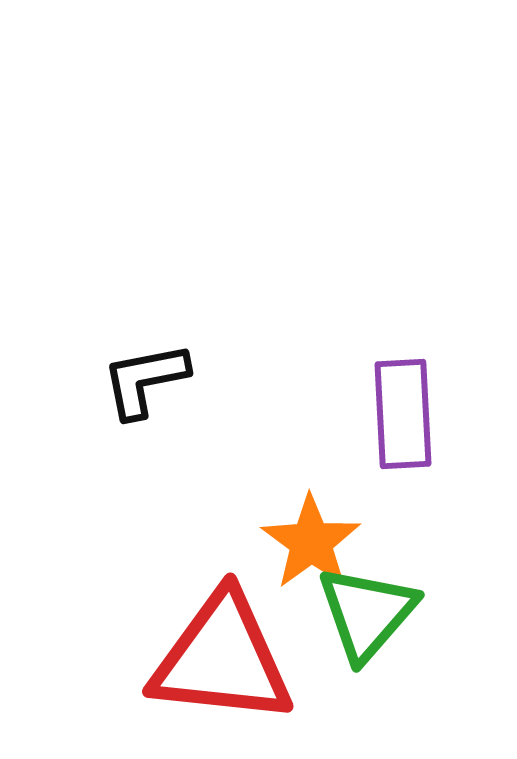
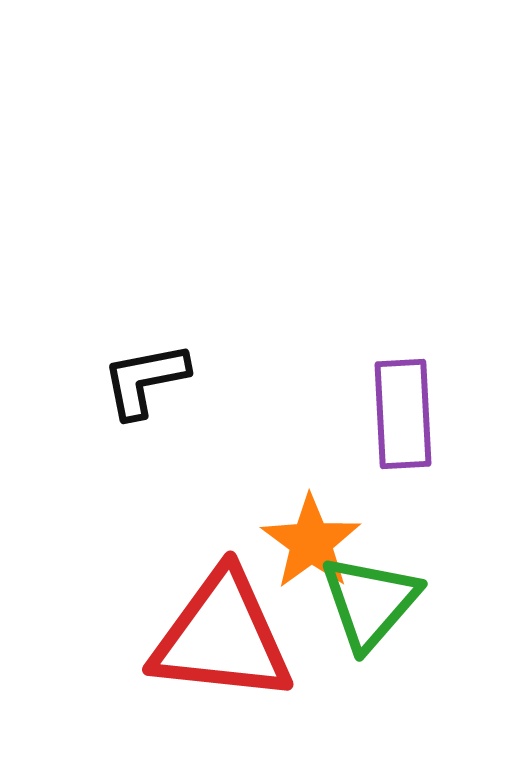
green triangle: moved 3 px right, 11 px up
red triangle: moved 22 px up
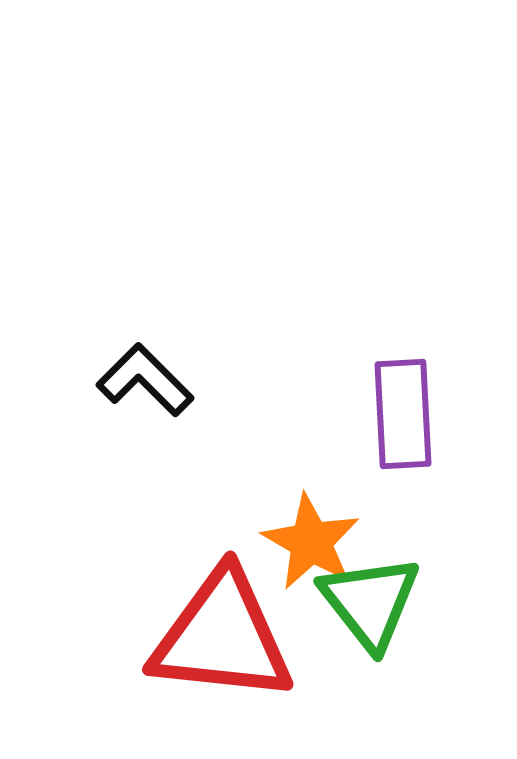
black L-shape: rotated 56 degrees clockwise
orange star: rotated 6 degrees counterclockwise
green triangle: rotated 19 degrees counterclockwise
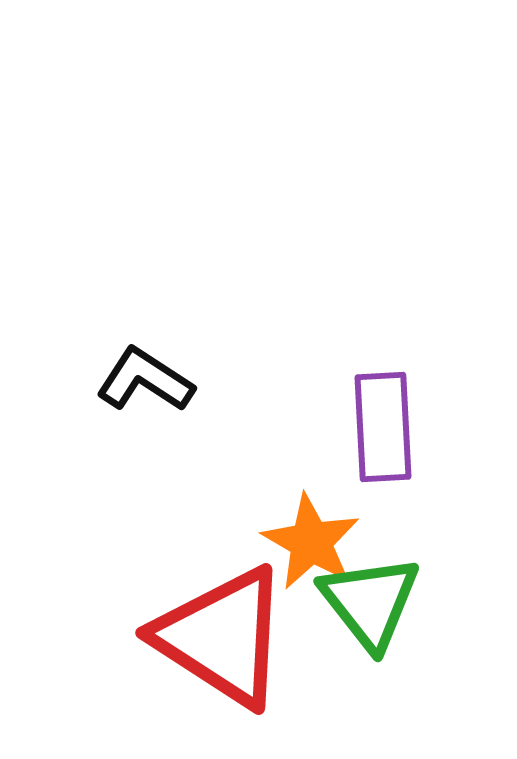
black L-shape: rotated 12 degrees counterclockwise
purple rectangle: moved 20 px left, 13 px down
red triangle: rotated 27 degrees clockwise
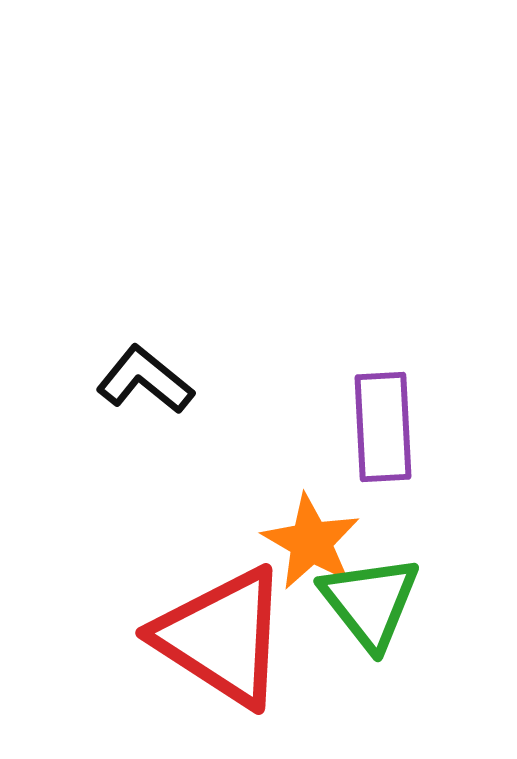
black L-shape: rotated 6 degrees clockwise
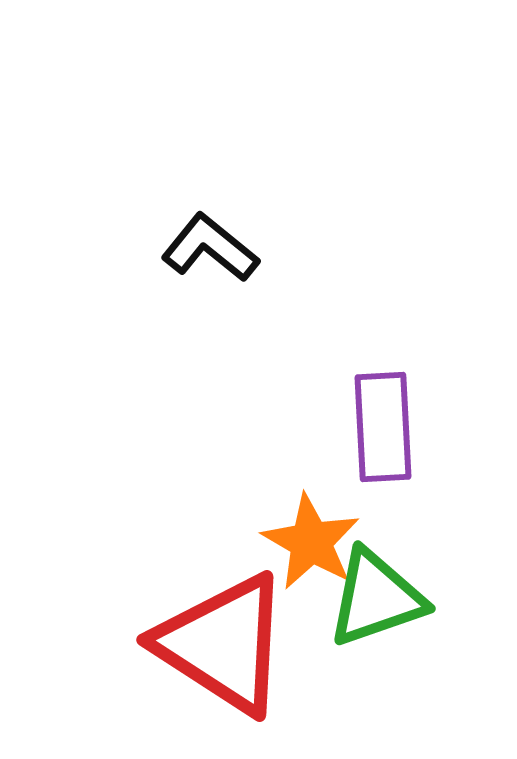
black L-shape: moved 65 px right, 132 px up
green triangle: moved 6 px right, 4 px up; rotated 49 degrees clockwise
red triangle: moved 1 px right, 7 px down
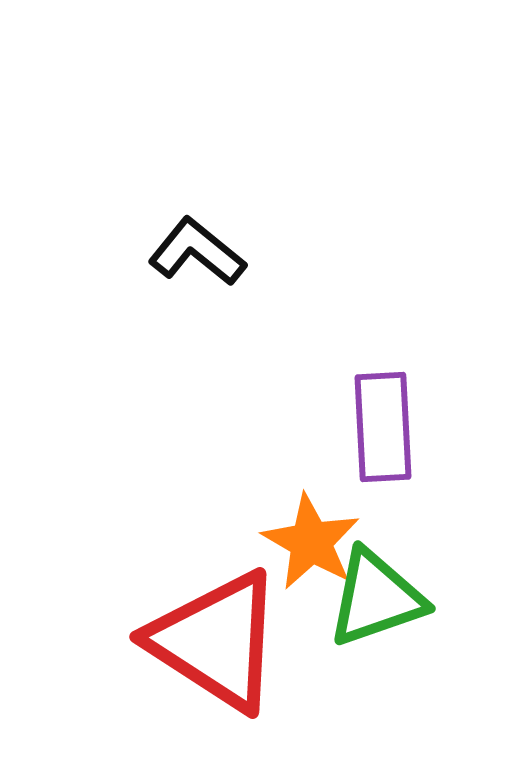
black L-shape: moved 13 px left, 4 px down
red triangle: moved 7 px left, 3 px up
